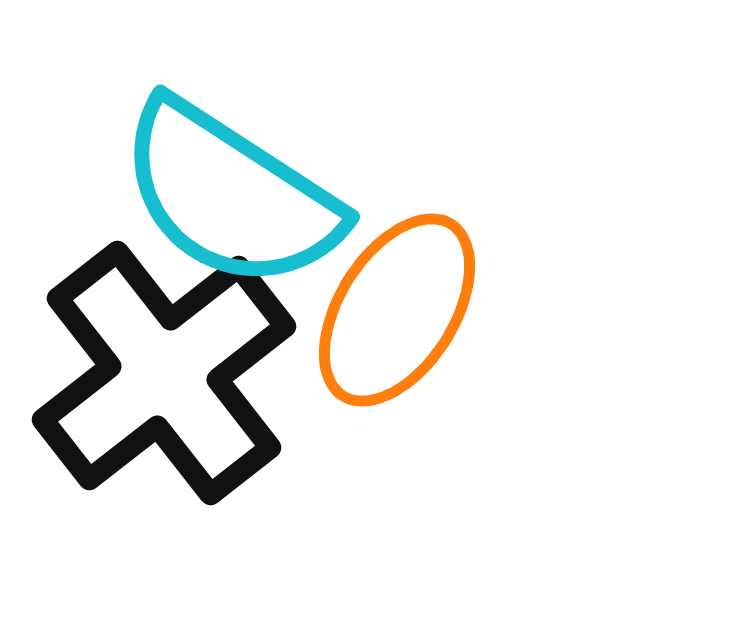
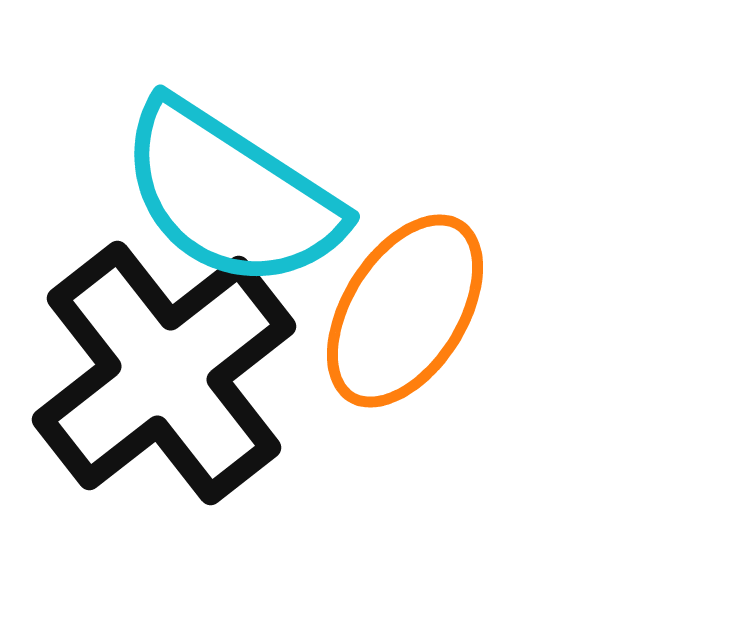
orange ellipse: moved 8 px right, 1 px down
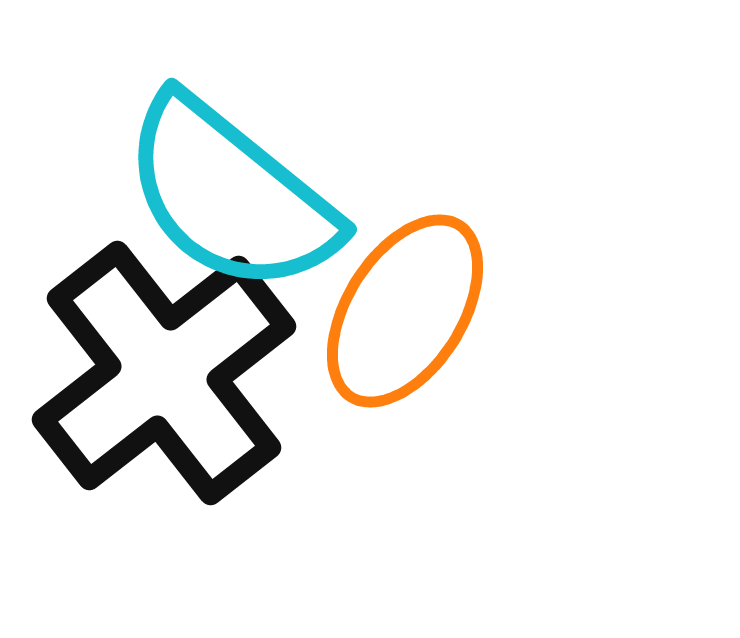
cyan semicircle: rotated 6 degrees clockwise
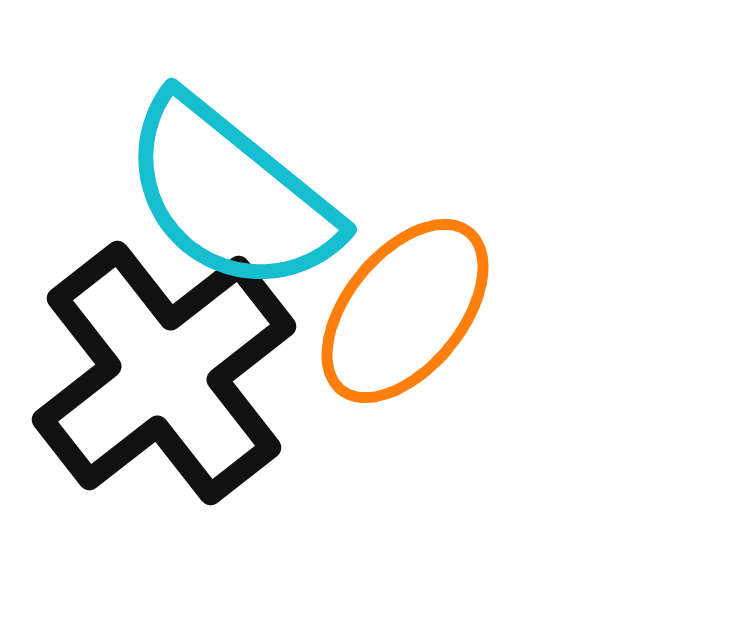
orange ellipse: rotated 7 degrees clockwise
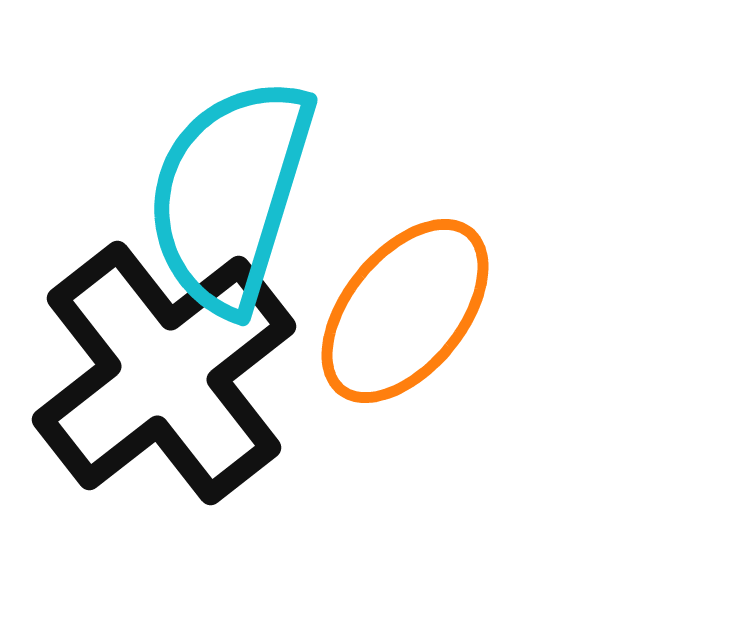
cyan semicircle: rotated 68 degrees clockwise
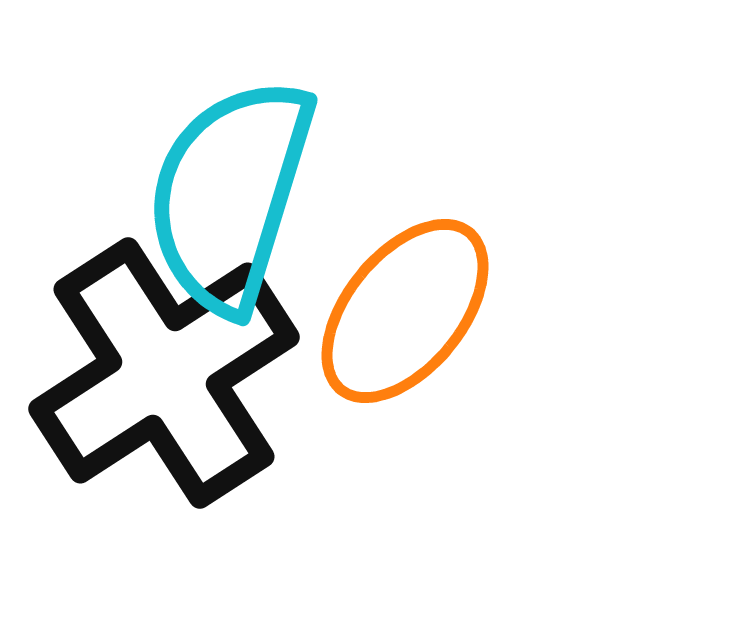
black cross: rotated 5 degrees clockwise
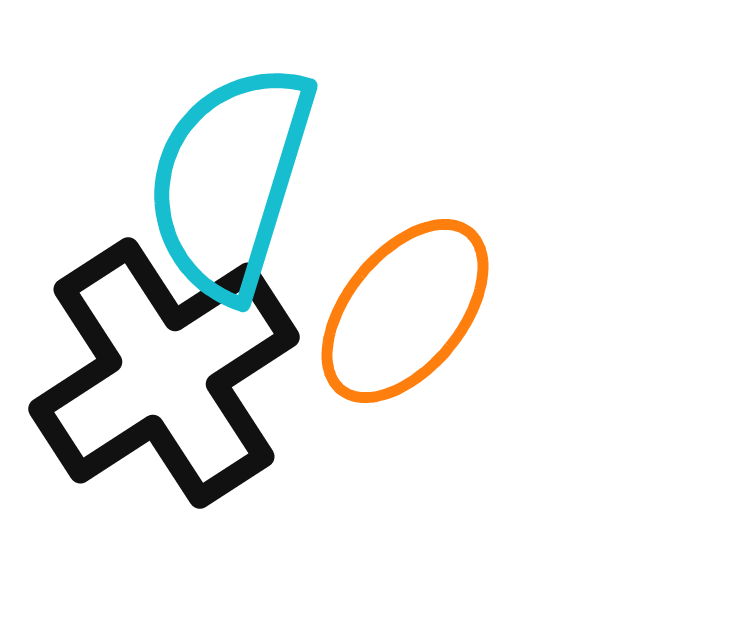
cyan semicircle: moved 14 px up
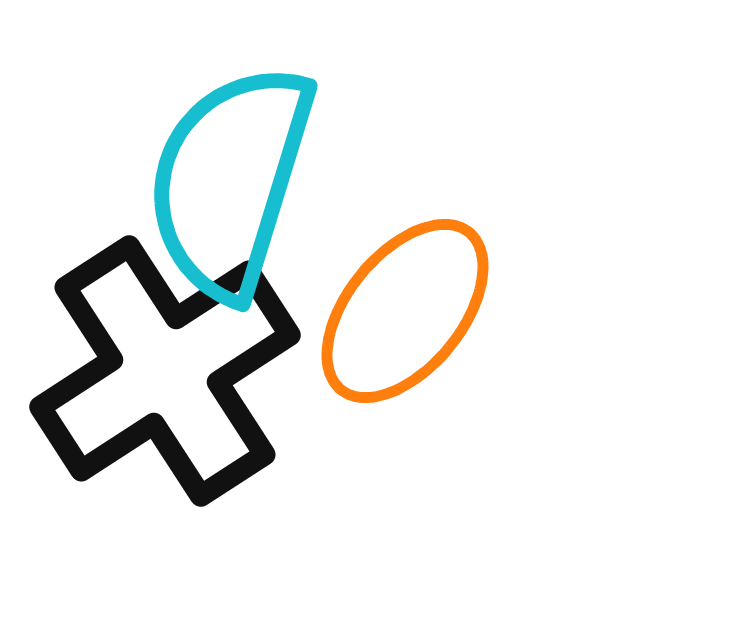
black cross: moved 1 px right, 2 px up
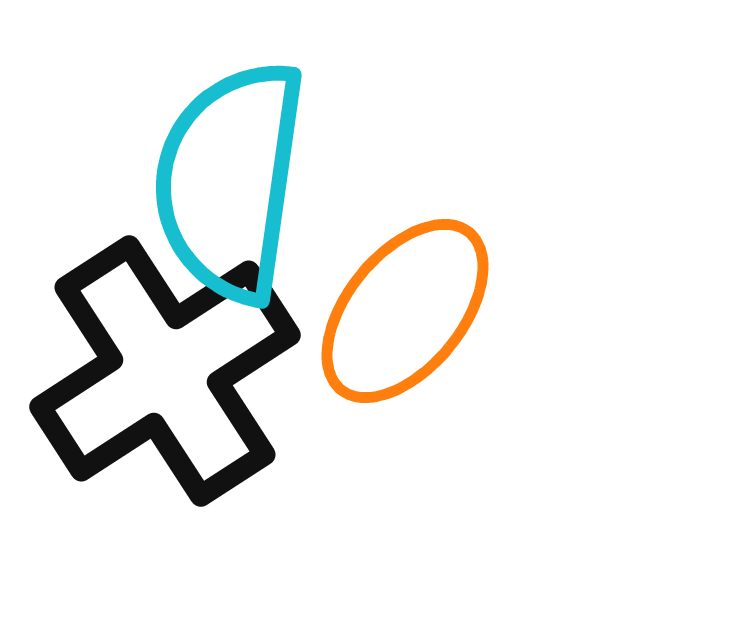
cyan semicircle: rotated 9 degrees counterclockwise
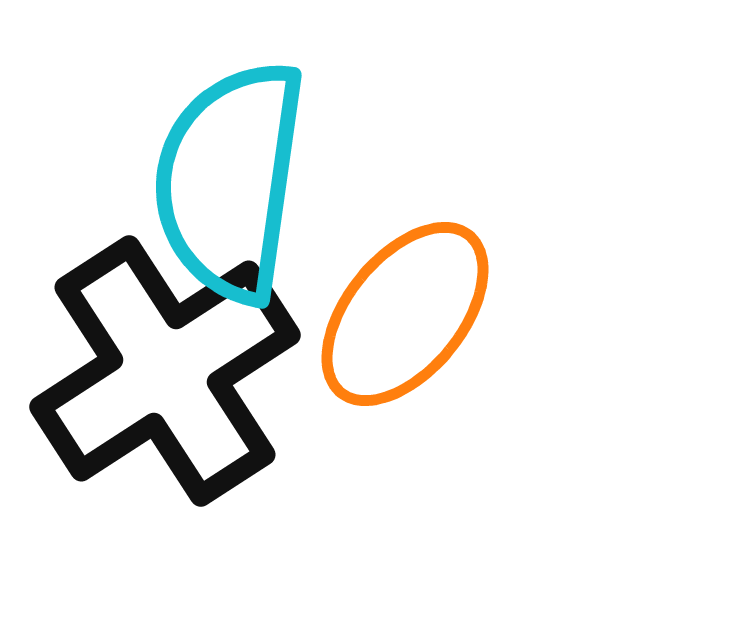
orange ellipse: moved 3 px down
